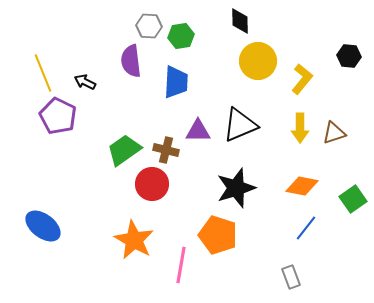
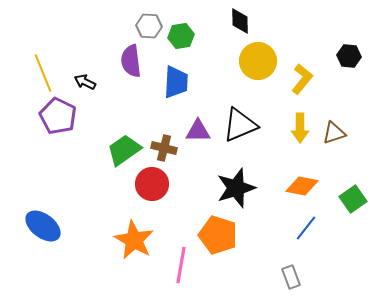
brown cross: moved 2 px left, 2 px up
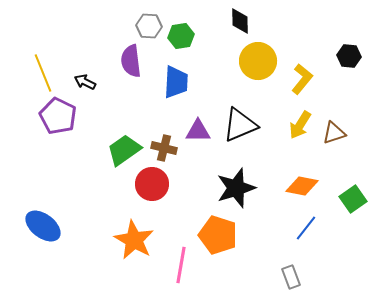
yellow arrow: moved 3 px up; rotated 32 degrees clockwise
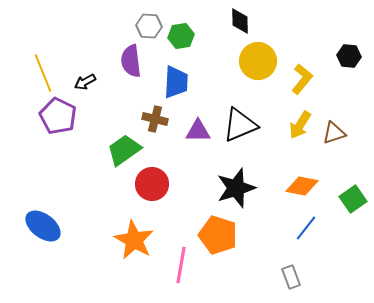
black arrow: rotated 55 degrees counterclockwise
brown cross: moved 9 px left, 29 px up
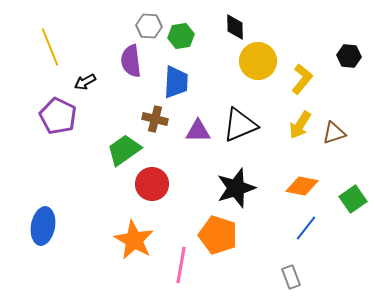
black diamond: moved 5 px left, 6 px down
yellow line: moved 7 px right, 26 px up
blue ellipse: rotated 63 degrees clockwise
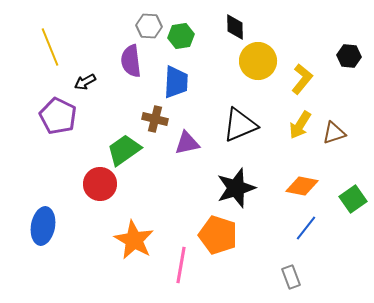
purple triangle: moved 11 px left, 12 px down; rotated 12 degrees counterclockwise
red circle: moved 52 px left
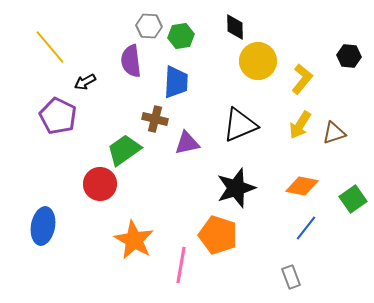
yellow line: rotated 18 degrees counterclockwise
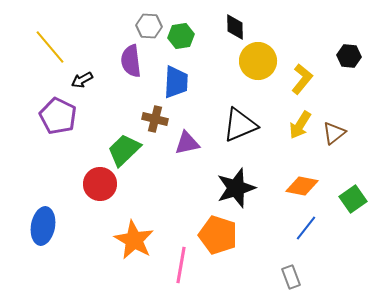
black arrow: moved 3 px left, 2 px up
brown triangle: rotated 20 degrees counterclockwise
green trapezoid: rotated 9 degrees counterclockwise
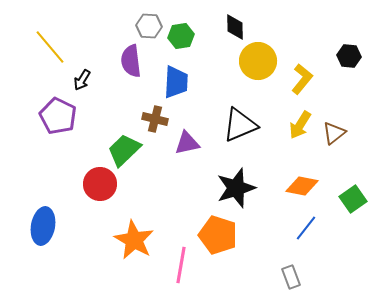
black arrow: rotated 30 degrees counterclockwise
